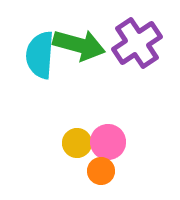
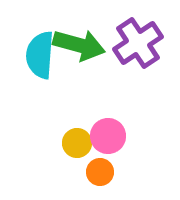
purple cross: moved 1 px right
pink circle: moved 6 px up
orange circle: moved 1 px left, 1 px down
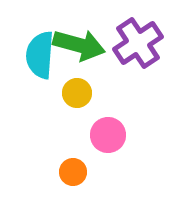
pink circle: moved 1 px up
yellow circle: moved 50 px up
orange circle: moved 27 px left
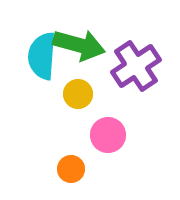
purple cross: moved 2 px left, 23 px down
cyan semicircle: moved 2 px right, 1 px down
yellow circle: moved 1 px right, 1 px down
orange circle: moved 2 px left, 3 px up
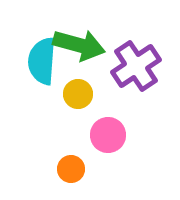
cyan semicircle: moved 5 px down
